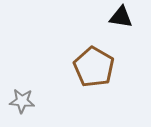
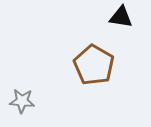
brown pentagon: moved 2 px up
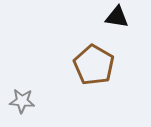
black triangle: moved 4 px left
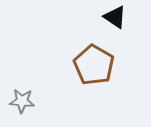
black triangle: moved 2 px left; rotated 25 degrees clockwise
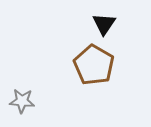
black triangle: moved 11 px left, 7 px down; rotated 30 degrees clockwise
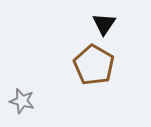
gray star: rotated 10 degrees clockwise
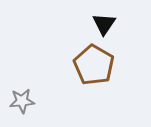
gray star: rotated 20 degrees counterclockwise
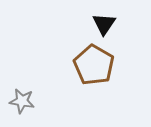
gray star: rotated 15 degrees clockwise
